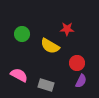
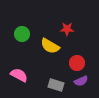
purple semicircle: rotated 40 degrees clockwise
gray rectangle: moved 10 px right
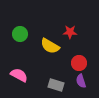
red star: moved 3 px right, 3 px down
green circle: moved 2 px left
red circle: moved 2 px right
purple semicircle: rotated 96 degrees clockwise
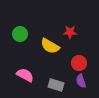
pink semicircle: moved 6 px right
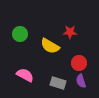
gray rectangle: moved 2 px right, 2 px up
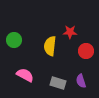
green circle: moved 6 px left, 6 px down
yellow semicircle: rotated 66 degrees clockwise
red circle: moved 7 px right, 12 px up
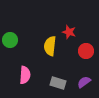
red star: moved 1 px left; rotated 16 degrees clockwise
green circle: moved 4 px left
pink semicircle: rotated 66 degrees clockwise
purple semicircle: moved 3 px right, 1 px down; rotated 72 degrees clockwise
